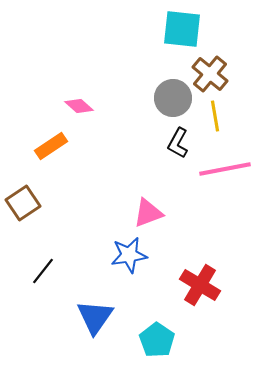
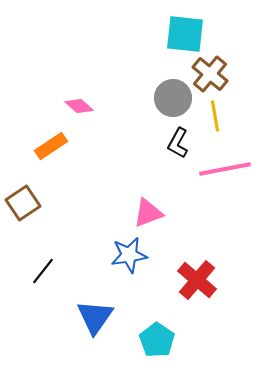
cyan square: moved 3 px right, 5 px down
red cross: moved 3 px left, 5 px up; rotated 9 degrees clockwise
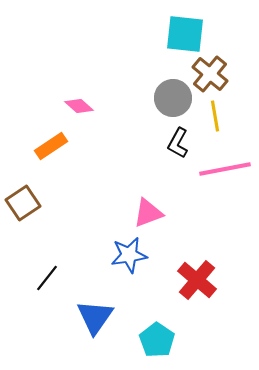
black line: moved 4 px right, 7 px down
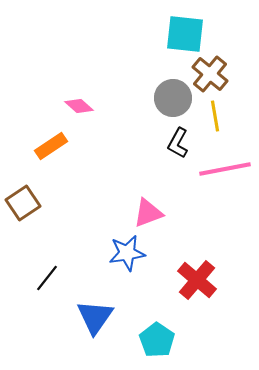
blue star: moved 2 px left, 2 px up
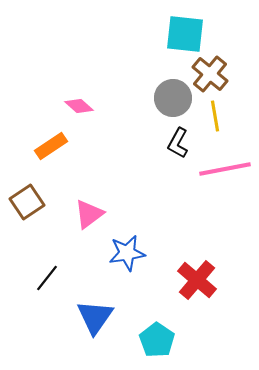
brown square: moved 4 px right, 1 px up
pink triangle: moved 59 px left, 1 px down; rotated 16 degrees counterclockwise
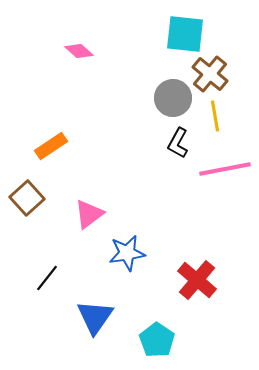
pink diamond: moved 55 px up
brown square: moved 4 px up; rotated 8 degrees counterclockwise
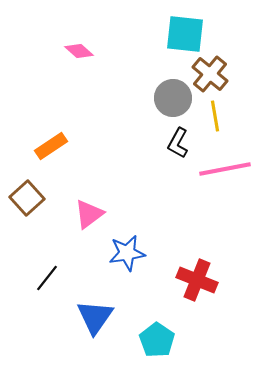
red cross: rotated 18 degrees counterclockwise
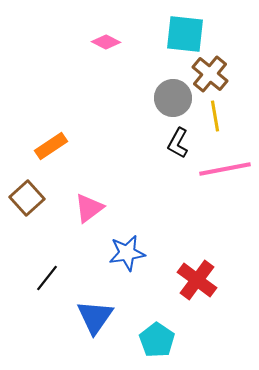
pink diamond: moved 27 px right, 9 px up; rotated 16 degrees counterclockwise
pink triangle: moved 6 px up
red cross: rotated 15 degrees clockwise
